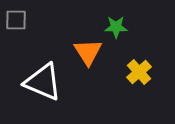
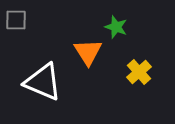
green star: rotated 20 degrees clockwise
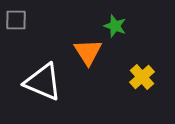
green star: moved 1 px left, 1 px up
yellow cross: moved 3 px right, 5 px down
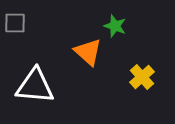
gray square: moved 1 px left, 3 px down
orange triangle: rotated 16 degrees counterclockwise
white triangle: moved 8 px left, 4 px down; rotated 18 degrees counterclockwise
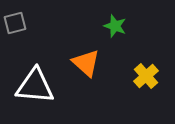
gray square: rotated 15 degrees counterclockwise
orange triangle: moved 2 px left, 11 px down
yellow cross: moved 4 px right, 1 px up
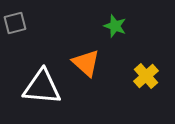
white triangle: moved 7 px right, 1 px down
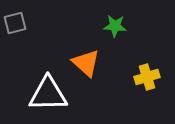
green star: rotated 15 degrees counterclockwise
yellow cross: moved 1 px right, 1 px down; rotated 25 degrees clockwise
white triangle: moved 6 px right, 7 px down; rotated 6 degrees counterclockwise
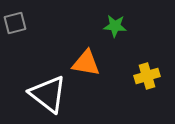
orange triangle: rotated 32 degrees counterclockwise
yellow cross: moved 1 px up
white triangle: rotated 39 degrees clockwise
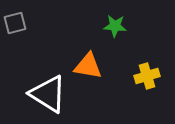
orange triangle: moved 2 px right, 3 px down
white triangle: rotated 6 degrees counterclockwise
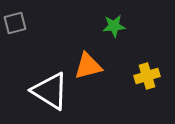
green star: moved 1 px left; rotated 10 degrees counterclockwise
orange triangle: rotated 24 degrees counterclockwise
white triangle: moved 2 px right, 3 px up
